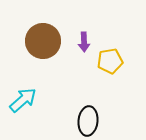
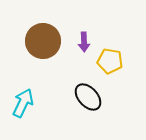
yellow pentagon: rotated 20 degrees clockwise
cyan arrow: moved 3 px down; rotated 24 degrees counterclockwise
black ellipse: moved 24 px up; rotated 48 degrees counterclockwise
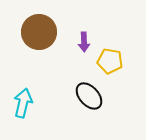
brown circle: moved 4 px left, 9 px up
black ellipse: moved 1 px right, 1 px up
cyan arrow: rotated 12 degrees counterclockwise
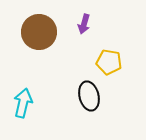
purple arrow: moved 18 px up; rotated 18 degrees clockwise
yellow pentagon: moved 1 px left, 1 px down
black ellipse: rotated 28 degrees clockwise
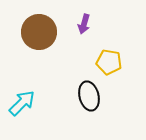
cyan arrow: moved 1 px left; rotated 32 degrees clockwise
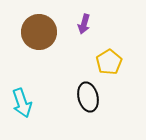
yellow pentagon: rotated 30 degrees clockwise
black ellipse: moved 1 px left, 1 px down
cyan arrow: rotated 116 degrees clockwise
